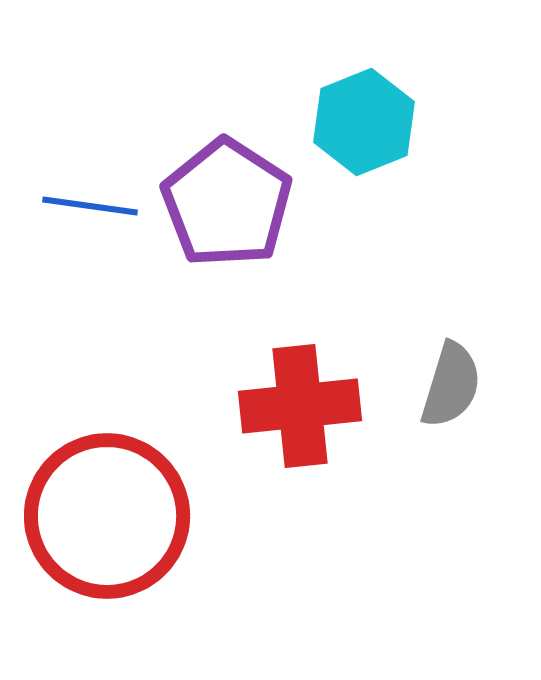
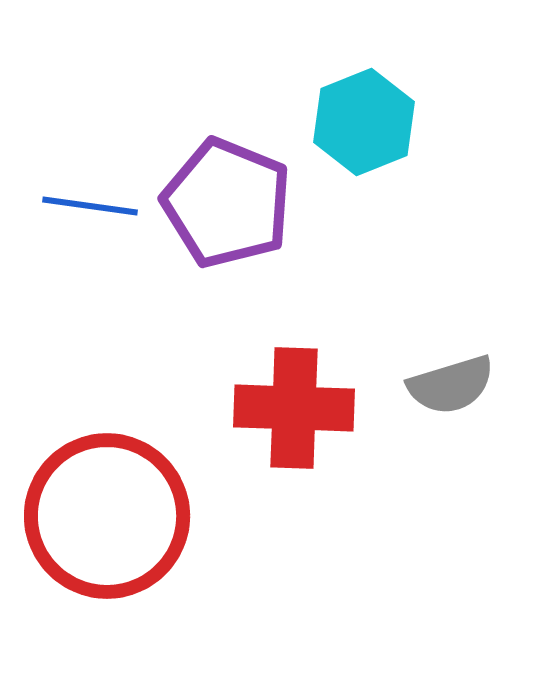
purple pentagon: rotated 11 degrees counterclockwise
gray semicircle: rotated 56 degrees clockwise
red cross: moved 6 px left, 2 px down; rotated 8 degrees clockwise
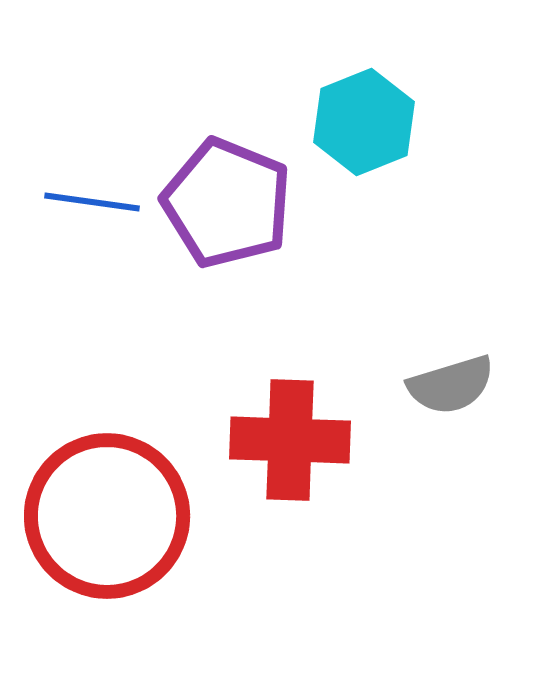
blue line: moved 2 px right, 4 px up
red cross: moved 4 px left, 32 px down
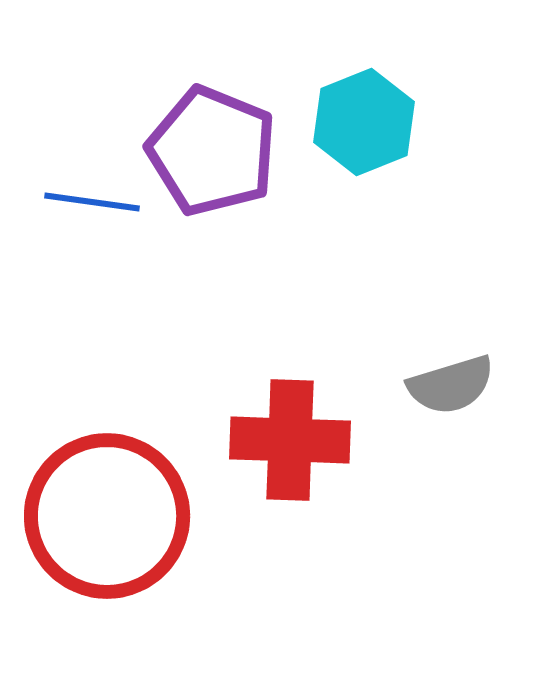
purple pentagon: moved 15 px left, 52 px up
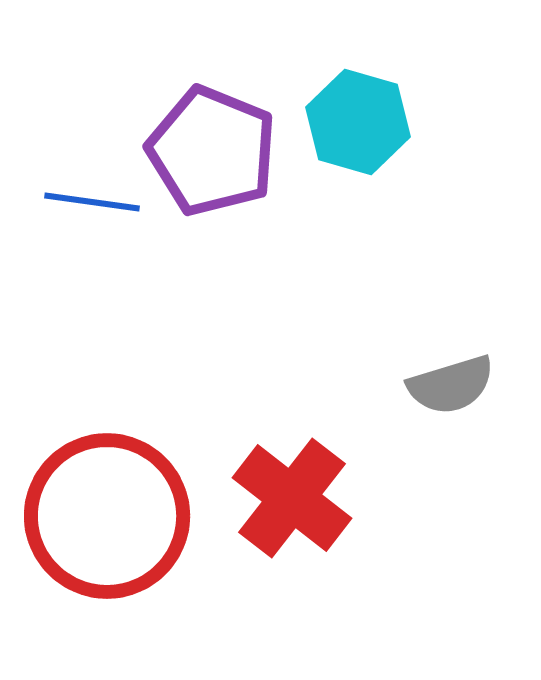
cyan hexagon: moved 6 px left; rotated 22 degrees counterclockwise
red cross: moved 2 px right, 58 px down; rotated 36 degrees clockwise
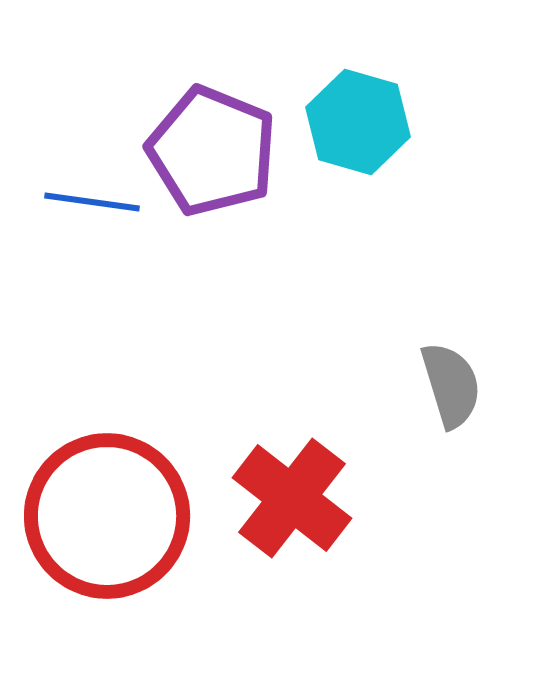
gray semicircle: rotated 90 degrees counterclockwise
